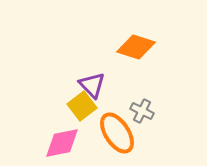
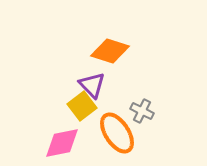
orange diamond: moved 26 px left, 4 px down
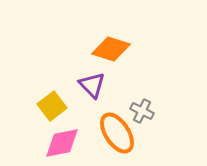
orange diamond: moved 1 px right, 2 px up
yellow square: moved 30 px left
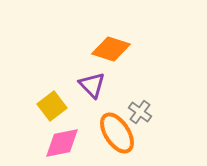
gray cross: moved 2 px left, 1 px down; rotated 10 degrees clockwise
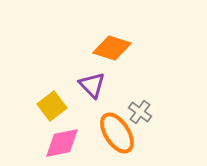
orange diamond: moved 1 px right, 1 px up
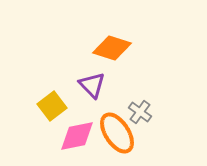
pink diamond: moved 15 px right, 7 px up
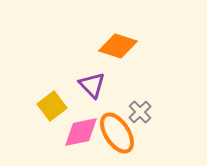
orange diamond: moved 6 px right, 2 px up
gray cross: rotated 10 degrees clockwise
pink diamond: moved 4 px right, 4 px up
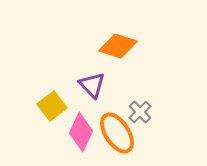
pink diamond: rotated 54 degrees counterclockwise
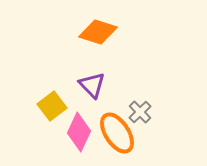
orange diamond: moved 20 px left, 14 px up
pink diamond: moved 2 px left
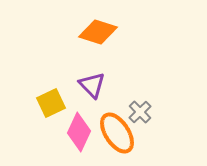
yellow square: moved 1 px left, 3 px up; rotated 12 degrees clockwise
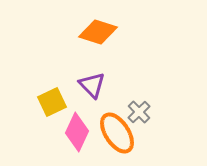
yellow square: moved 1 px right, 1 px up
gray cross: moved 1 px left
pink diamond: moved 2 px left
